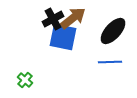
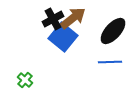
blue square: rotated 28 degrees clockwise
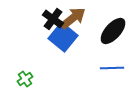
black cross: rotated 25 degrees counterclockwise
blue line: moved 2 px right, 6 px down
green cross: moved 1 px up; rotated 14 degrees clockwise
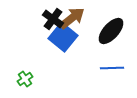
brown arrow: moved 1 px left
black ellipse: moved 2 px left
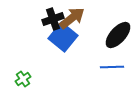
black cross: rotated 35 degrees clockwise
black ellipse: moved 7 px right, 4 px down
blue line: moved 1 px up
green cross: moved 2 px left
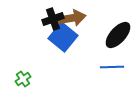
brown arrow: rotated 28 degrees clockwise
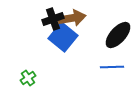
green cross: moved 5 px right, 1 px up
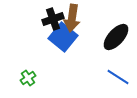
brown arrow: rotated 108 degrees clockwise
black ellipse: moved 2 px left, 2 px down
blue line: moved 6 px right, 10 px down; rotated 35 degrees clockwise
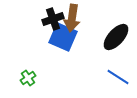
blue square: rotated 16 degrees counterclockwise
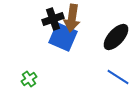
green cross: moved 1 px right, 1 px down
